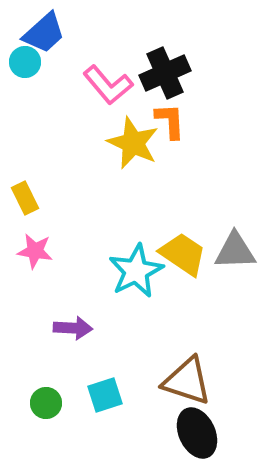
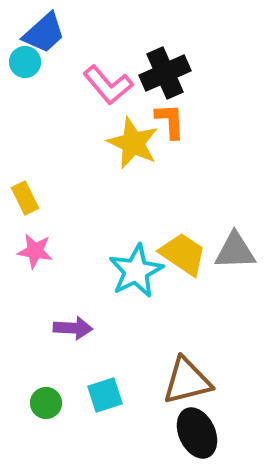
brown triangle: rotated 32 degrees counterclockwise
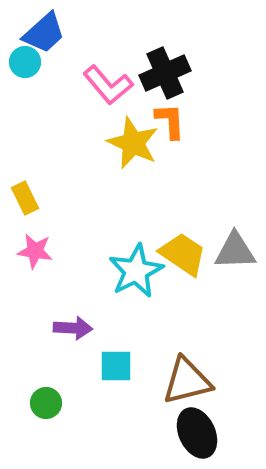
cyan square: moved 11 px right, 29 px up; rotated 18 degrees clockwise
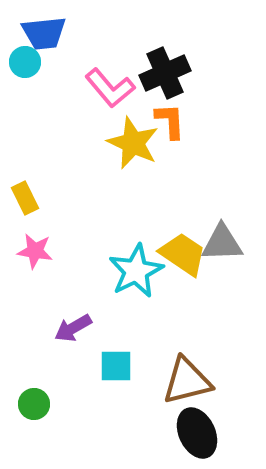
blue trapezoid: rotated 36 degrees clockwise
pink L-shape: moved 2 px right, 3 px down
gray triangle: moved 13 px left, 8 px up
purple arrow: rotated 147 degrees clockwise
green circle: moved 12 px left, 1 px down
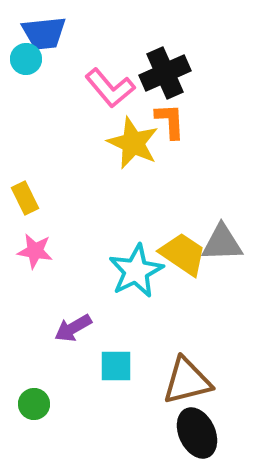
cyan circle: moved 1 px right, 3 px up
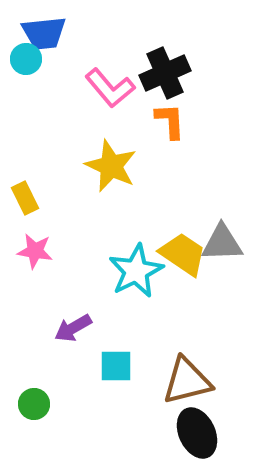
yellow star: moved 22 px left, 23 px down
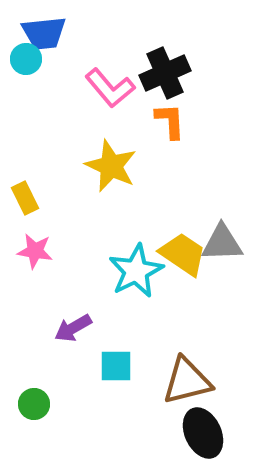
black ellipse: moved 6 px right
